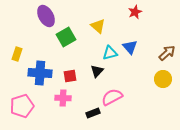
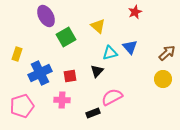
blue cross: rotated 30 degrees counterclockwise
pink cross: moved 1 px left, 2 px down
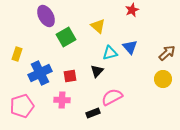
red star: moved 3 px left, 2 px up
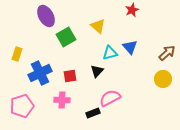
pink semicircle: moved 2 px left, 1 px down
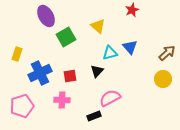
black rectangle: moved 1 px right, 3 px down
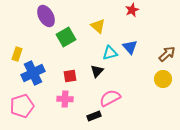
brown arrow: moved 1 px down
blue cross: moved 7 px left
pink cross: moved 3 px right, 1 px up
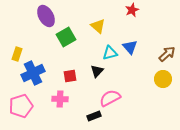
pink cross: moved 5 px left
pink pentagon: moved 1 px left
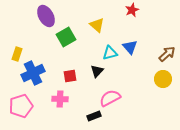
yellow triangle: moved 1 px left, 1 px up
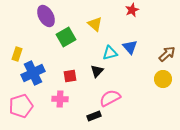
yellow triangle: moved 2 px left, 1 px up
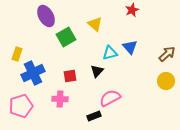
yellow circle: moved 3 px right, 2 px down
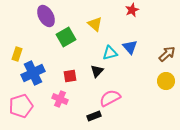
pink cross: rotated 21 degrees clockwise
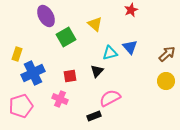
red star: moved 1 px left
